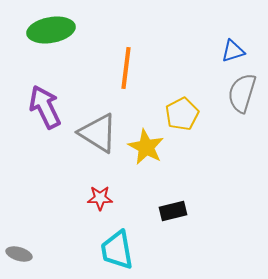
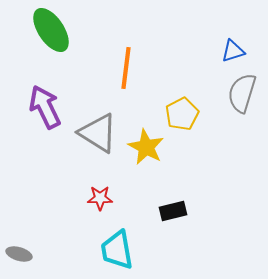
green ellipse: rotated 66 degrees clockwise
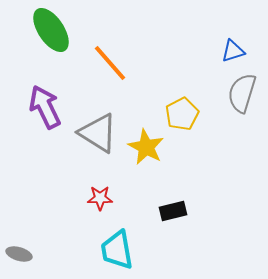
orange line: moved 16 px left, 5 px up; rotated 48 degrees counterclockwise
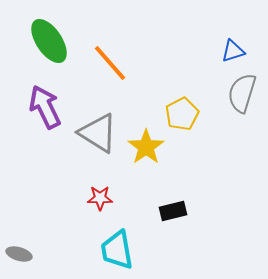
green ellipse: moved 2 px left, 11 px down
yellow star: rotated 9 degrees clockwise
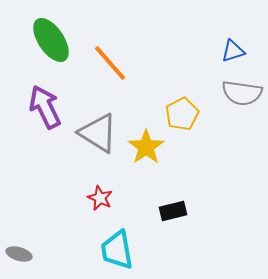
green ellipse: moved 2 px right, 1 px up
gray semicircle: rotated 99 degrees counterclockwise
red star: rotated 25 degrees clockwise
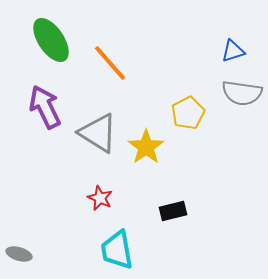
yellow pentagon: moved 6 px right, 1 px up
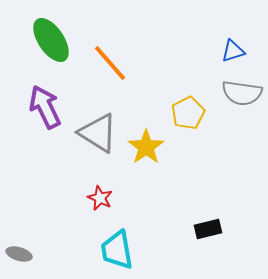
black rectangle: moved 35 px right, 18 px down
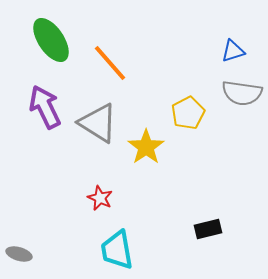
gray triangle: moved 10 px up
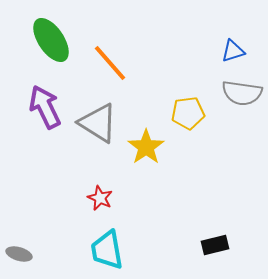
yellow pentagon: rotated 20 degrees clockwise
black rectangle: moved 7 px right, 16 px down
cyan trapezoid: moved 10 px left
